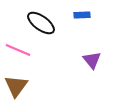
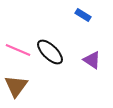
blue rectangle: moved 1 px right; rotated 35 degrees clockwise
black ellipse: moved 9 px right, 29 px down; rotated 8 degrees clockwise
purple triangle: rotated 18 degrees counterclockwise
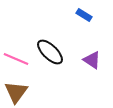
blue rectangle: moved 1 px right
pink line: moved 2 px left, 9 px down
brown triangle: moved 6 px down
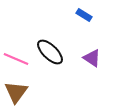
purple triangle: moved 2 px up
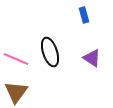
blue rectangle: rotated 42 degrees clockwise
black ellipse: rotated 28 degrees clockwise
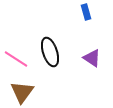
blue rectangle: moved 2 px right, 3 px up
pink line: rotated 10 degrees clockwise
brown triangle: moved 6 px right
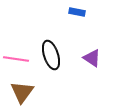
blue rectangle: moved 9 px left; rotated 63 degrees counterclockwise
black ellipse: moved 1 px right, 3 px down
pink line: rotated 25 degrees counterclockwise
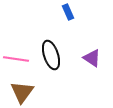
blue rectangle: moved 9 px left; rotated 56 degrees clockwise
